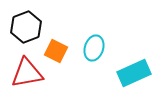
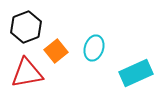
orange square: rotated 25 degrees clockwise
cyan rectangle: moved 2 px right
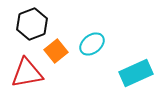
black hexagon: moved 6 px right, 3 px up
cyan ellipse: moved 2 px left, 4 px up; rotated 35 degrees clockwise
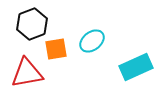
cyan ellipse: moved 3 px up
orange square: moved 2 px up; rotated 30 degrees clockwise
cyan rectangle: moved 6 px up
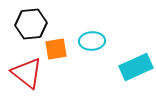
black hexagon: moved 1 px left; rotated 16 degrees clockwise
cyan ellipse: rotated 35 degrees clockwise
red triangle: rotated 48 degrees clockwise
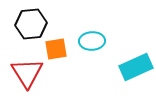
red triangle: rotated 20 degrees clockwise
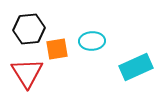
black hexagon: moved 2 px left, 5 px down
orange square: moved 1 px right
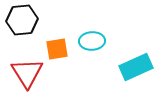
black hexagon: moved 7 px left, 9 px up
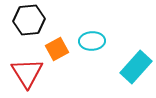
black hexagon: moved 7 px right
orange square: rotated 20 degrees counterclockwise
cyan rectangle: rotated 24 degrees counterclockwise
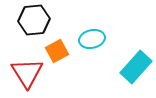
black hexagon: moved 5 px right
cyan ellipse: moved 2 px up; rotated 10 degrees counterclockwise
orange square: moved 2 px down
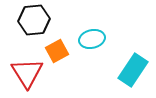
cyan rectangle: moved 3 px left, 3 px down; rotated 8 degrees counterclockwise
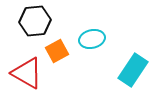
black hexagon: moved 1 px right, 1 px down
red triangle: rotated 28 degrees counterclockwise
